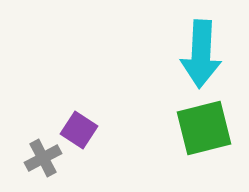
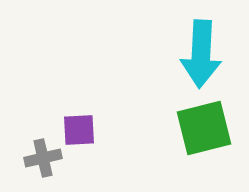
purple square: rotated 36 degrees counterclockwise
gray cross: rotated 15 degrees clockwise
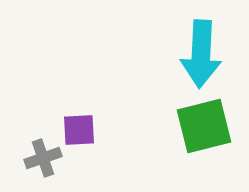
green square: moved 2 px up
gray cross: rotated 6 degrees counterclockwise
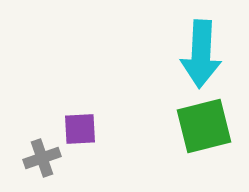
purple square: moved 1 px right, 1 px up
gray cross: moved 1 px left
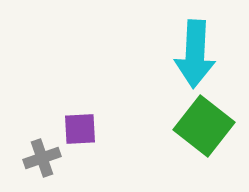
cyan arrow: moved 6 px left
green square: rotated 38 degrees counterclockwise
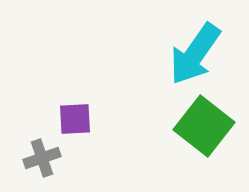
cyan arrow: rotated 32 degrees clockwise
purple square: moved 5 px left, 10 px up
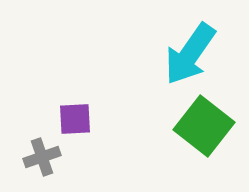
cyan arrow: moved 5 px left
gray cross: moved 1 px up
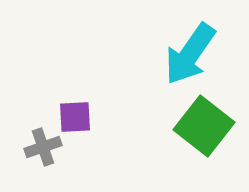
purple square: moved 2 px up
gray cross: moved 1 px right, 10 px up
